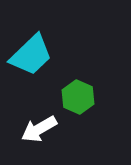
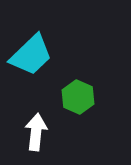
white arrow: moved 3 px left, 3 px down; rotated 126 degrees clockwise
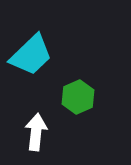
green hexagon: rotated 12 degrees clockwise
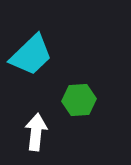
green hexagon: moved 1 px right, 3 px down; rotated 20 degrees clockwise
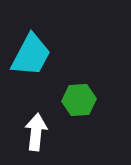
cyan trapezoid: rotated 18 degrees counterclockwise
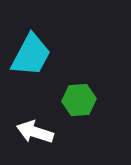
white arrow: moved 1 px left; rotated 78 degrees counterclockwise
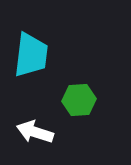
cyan trapezoid: rotated 21 degrees counterclockwise
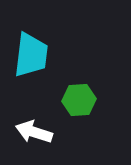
white arrow: moved 1 px left
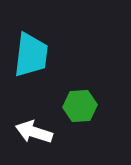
green hexagon: moved 1 px right, 6 px down
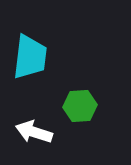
cyan trapezoid: moved 1 px left, 2 px down
